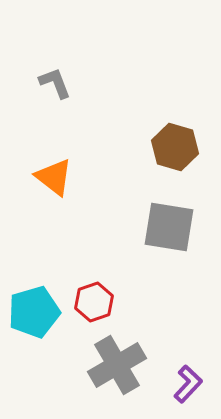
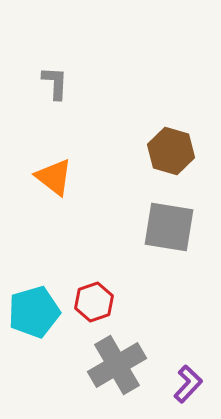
gray L-shape: rotated 24 degrees clockwise
brown hexagon: moved 4 px left, 4 px down
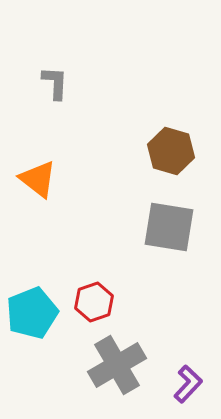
orange triangle: moved 16 px left, 2 px down
cyan pentagon: moved 2 px left, 1 px down; rotated 6 degrees counterclockwise
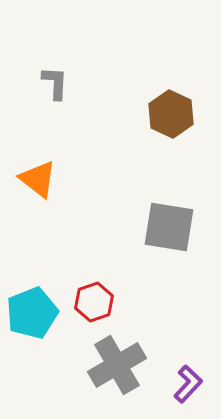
brown hexagon: moved 37 px up; rotated 9 degrees clockwise
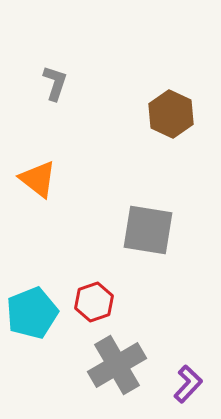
gray L-shape: rotated 15 degrees clockwise
gray square: moved 21 px left, 3 px down
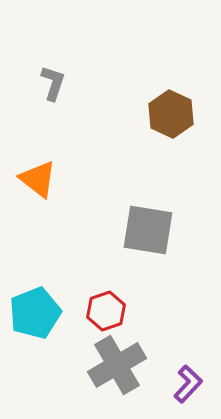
gray L-shape: moved 2 px left
red hexagon: moved 12 px right, 9 px down
cyan pentagon: moved 3 px right
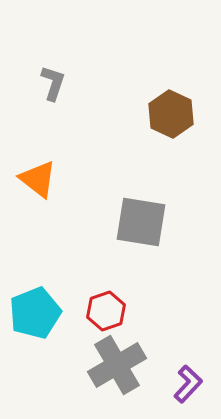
gray square: moved 7 px left, 8 px up
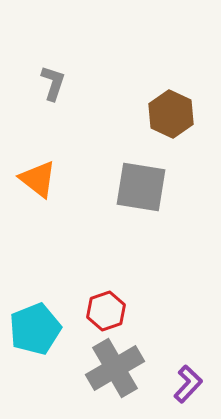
gray square: moved 35 px up
cyan pentagon: moved 16 px down
gray cross: moved 2 px left, 3 px down
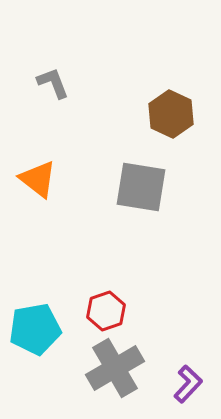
gray L-shape: rotated 39 degrees counterclockwise
cyan pentagon: rotated 12 degrees clockwise
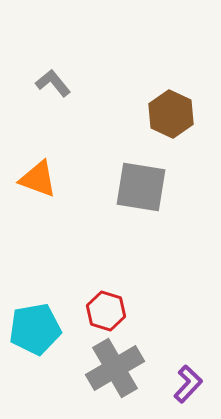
gray L-shape: rotated 18 degrees counterclockwise
orange triangle: rotated 18 degrees counterclockwise
red hexagon: rotated 24 degrees counterclockwise
